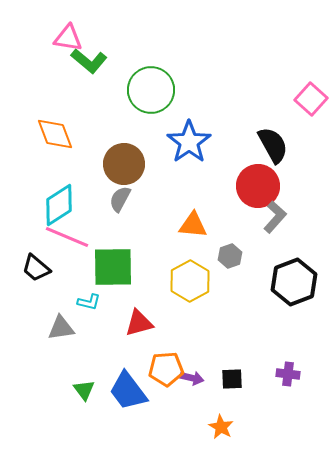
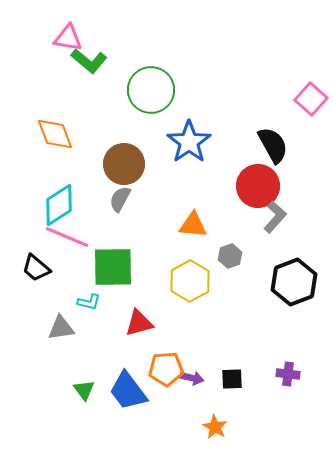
orange star: moved 6 px left
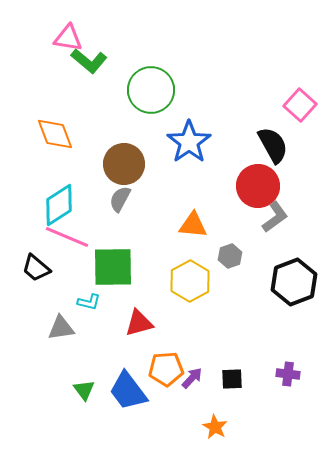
pink square: moved 11 px left, 6 px down
gray L-shape: rotated 12 degrees clockwise
purple arrow: rotated 60 degrees counterclockwise
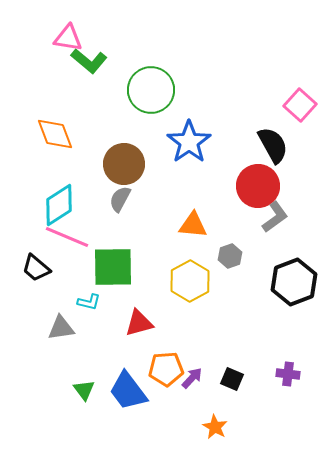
black square: rotated 25 degrees clockwise
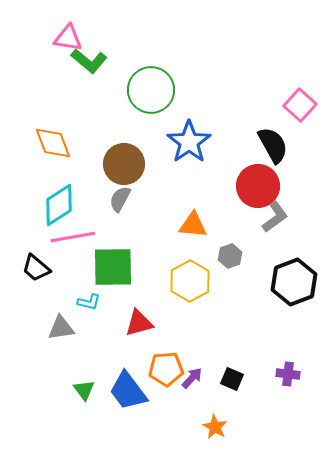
orange diamond: moved 2 px left, 9 px down
pink line: moved 6 px right; rotated 33 degrees counterclockwise
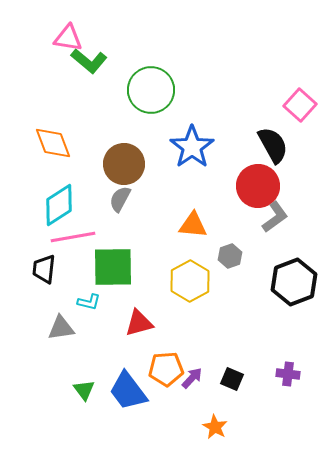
blue star: moved 3 px right, 5 px down
black trapezoid: moved 8 px right, 1 px down; rotated 56 degrees clockwise
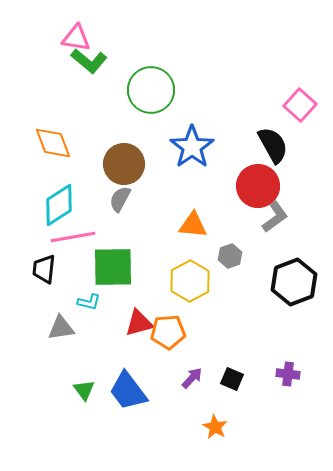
pink triangle: moved 8 px right
orange pentagon: moved 2 px right, 37 px up
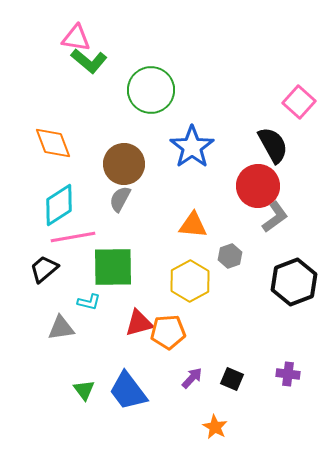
pink square: moved 1 px left, 3 px up
black trapezoid: rotated 44 degrees clockwise
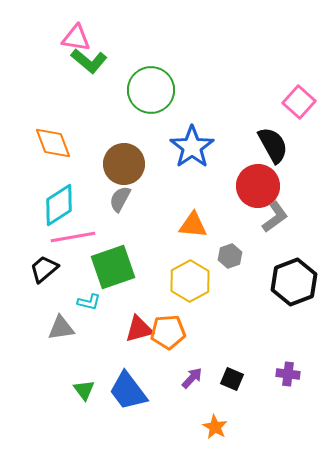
green square: rotated 18 degrees counterclockwise
red triangle: moved 6 px down
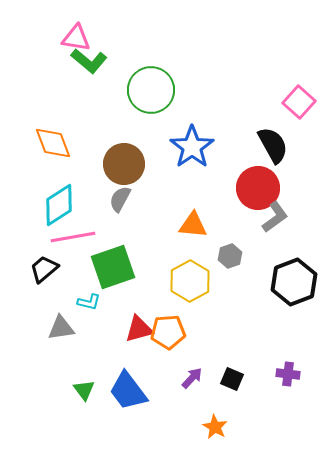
red circle: moved 2 px down
